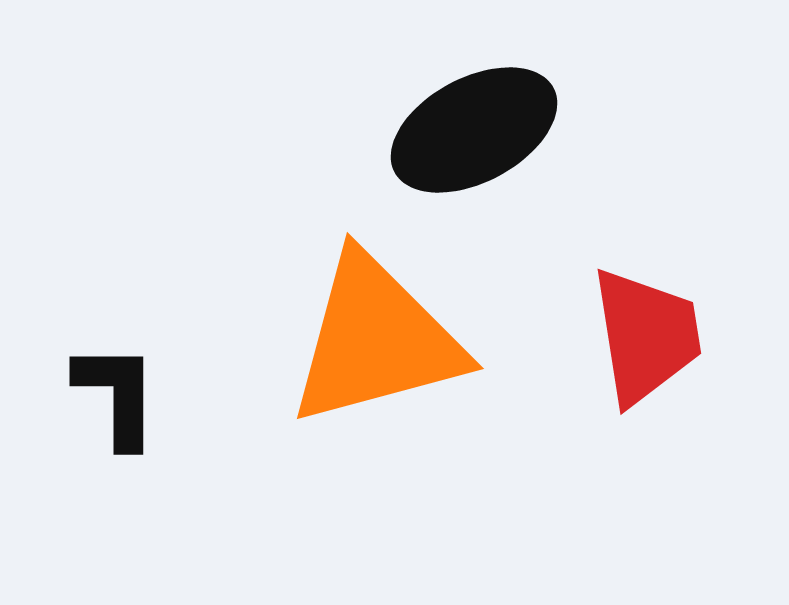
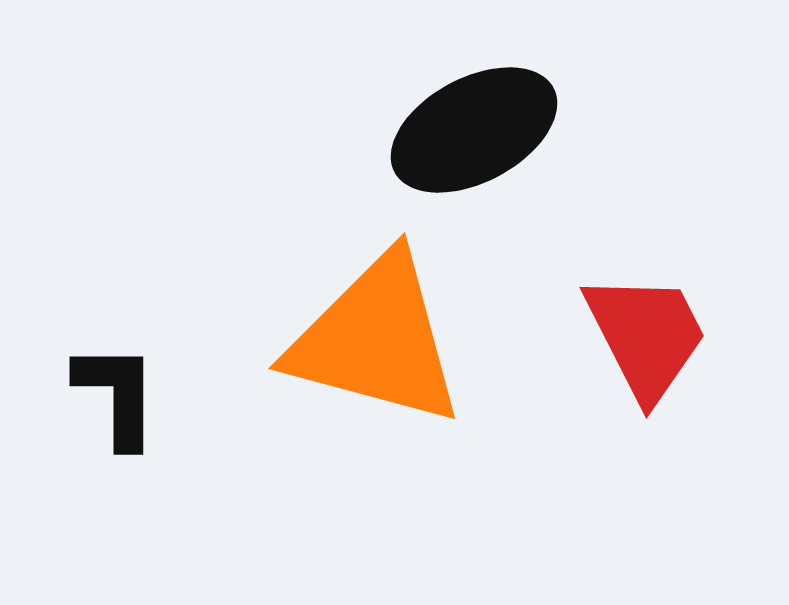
red trapezoid: rotated 18 degrees counterclockwise
orange triangle: rotated 30 degrees clockwise
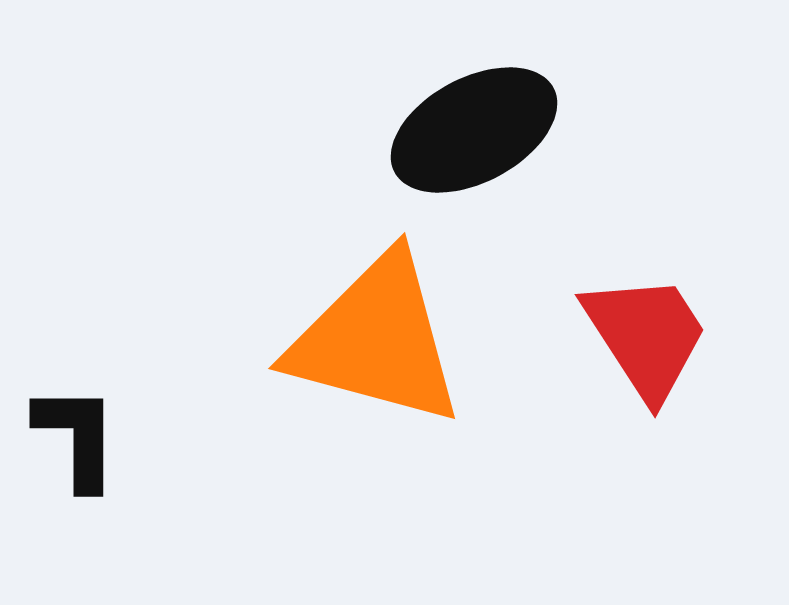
red trapezoid: rotated 6 degrees counterclockwise
black L-shape: moved 40 px left, 42 px down
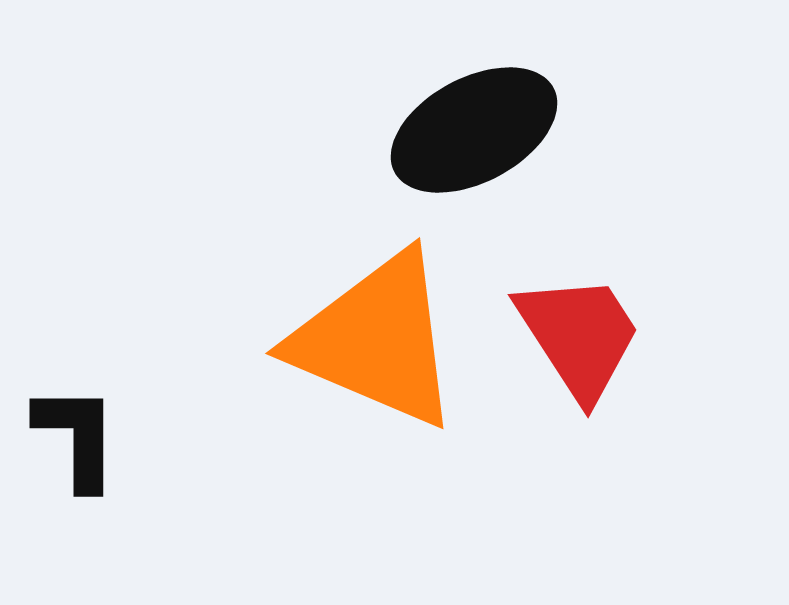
red trapezoid: moved 67 px left
orange triangle: rotated 8 degrees clockwise
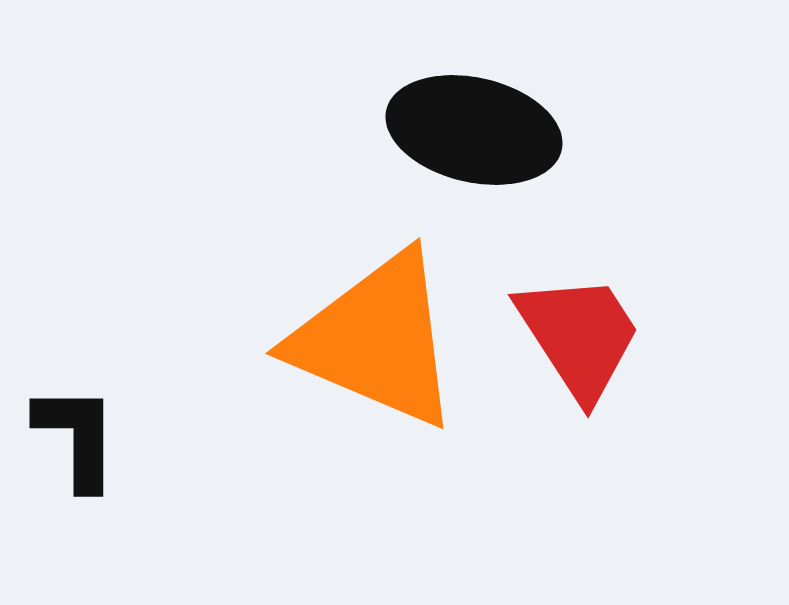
black ellipse: rotated 41 degrees clockwise
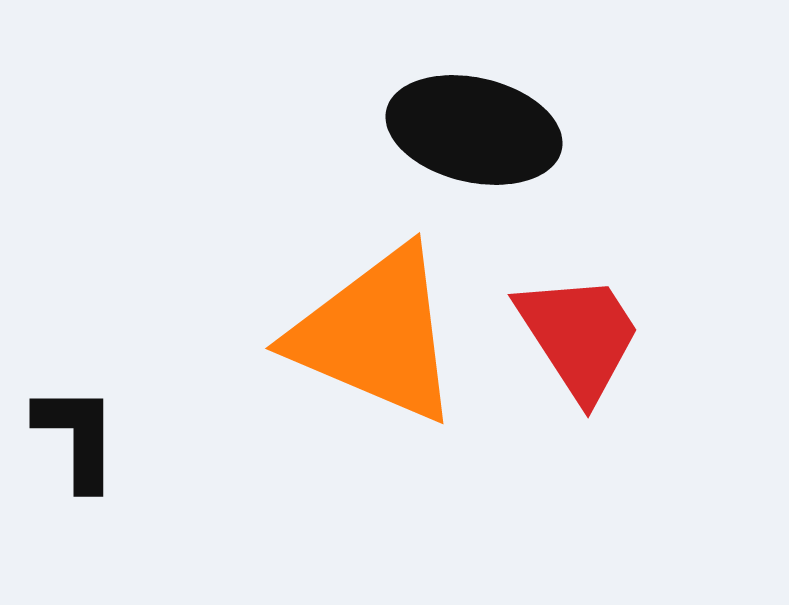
orange triangle: moved 5 px up
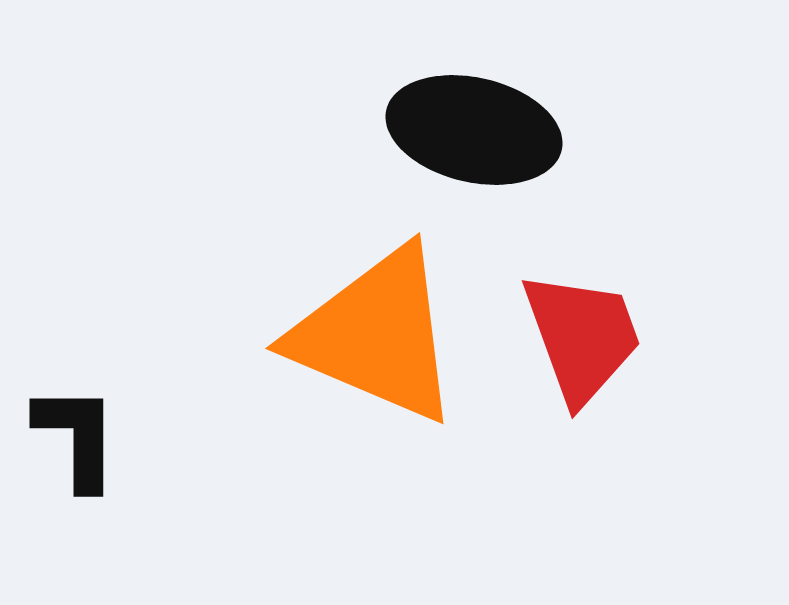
red trapezoid: moved 3 px right, 1 px down; rotated 13 degrees clockwise
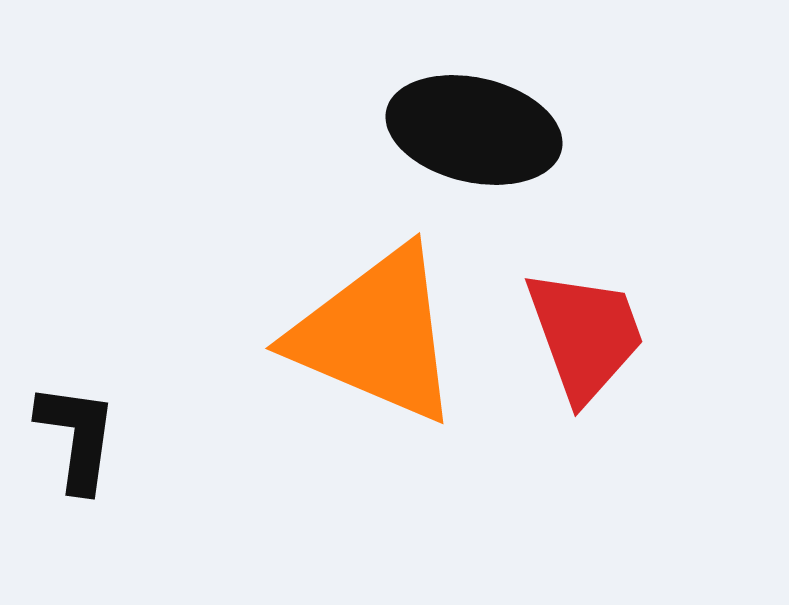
red trapezoid: moved 3 px right, 2 px up
black L-shape: rotated 8 degrees clockwise
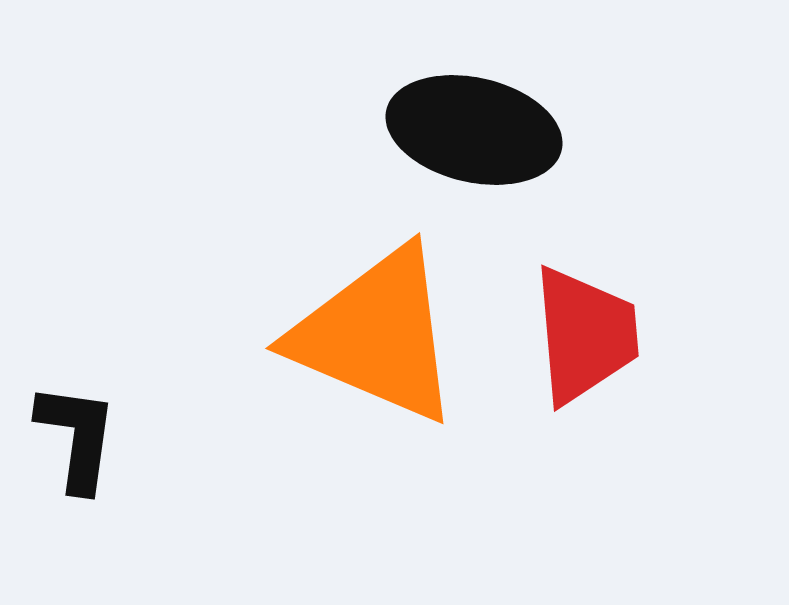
red trapezoid: rotated 15 degrees clockwise
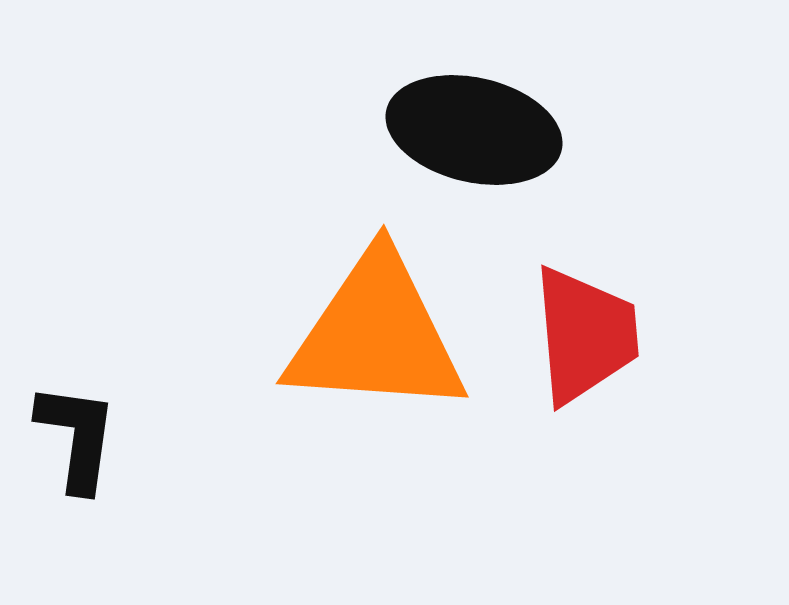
orange triangle: rotated 19 degrees counterclockwise
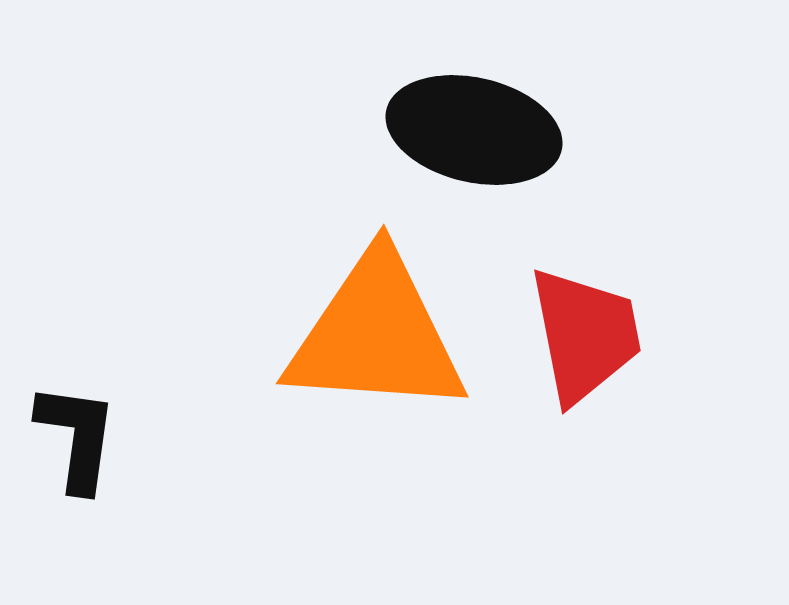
red trapezoid: rotated 6 degrees counterclockwise
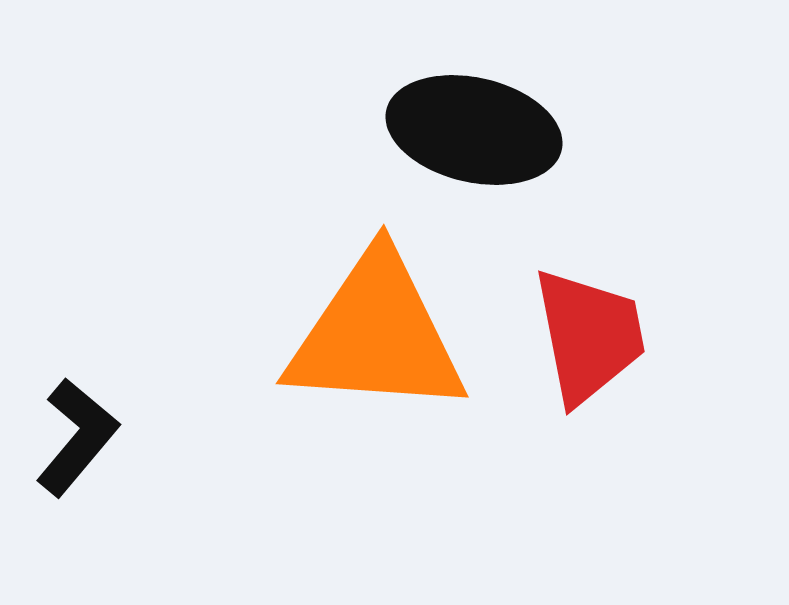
red trapezoid: moved 4 px right, 1 px down
black L-shape: rotated 32 degrees clockwise
